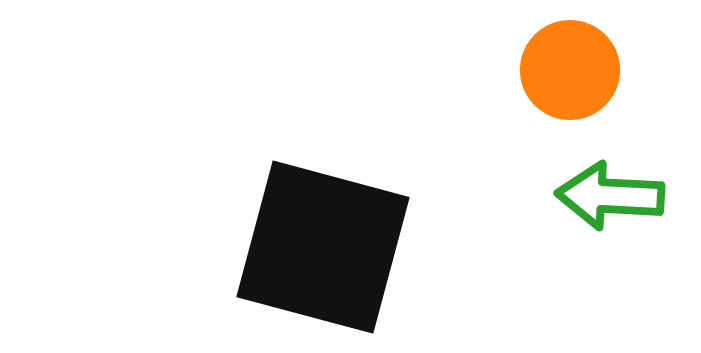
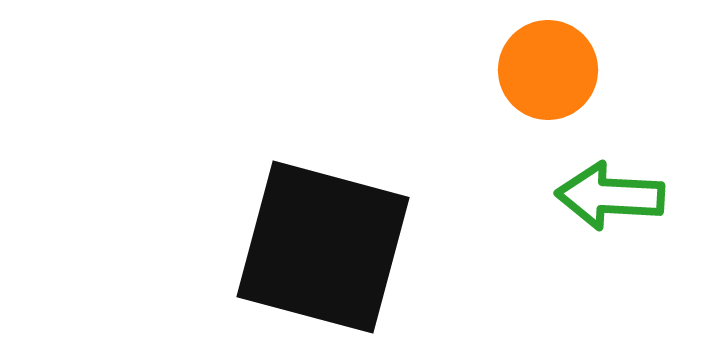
orange circle: moved 22 px left
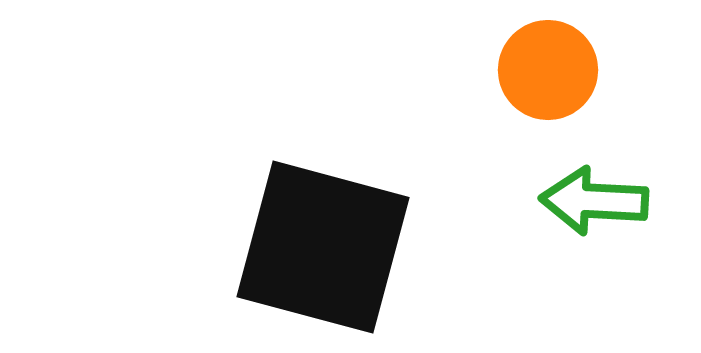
green arrow: moved 16 px left, 5 px down
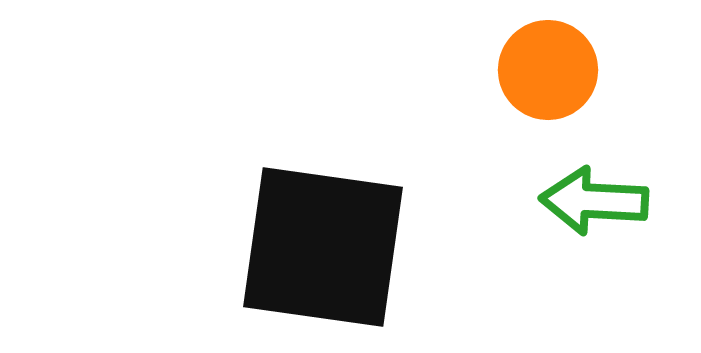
black square: rotated 7 degrees counterclockwise
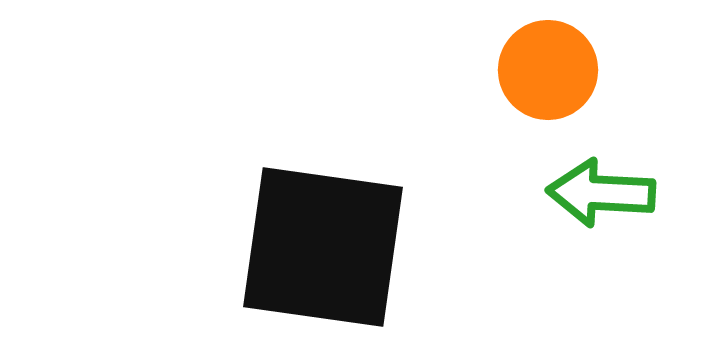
green arrow: moved 7 px right, 8 px up
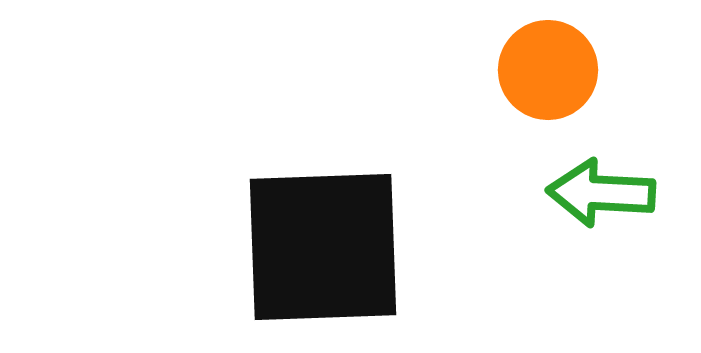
black square: rotated 10 degrees counterclockwise
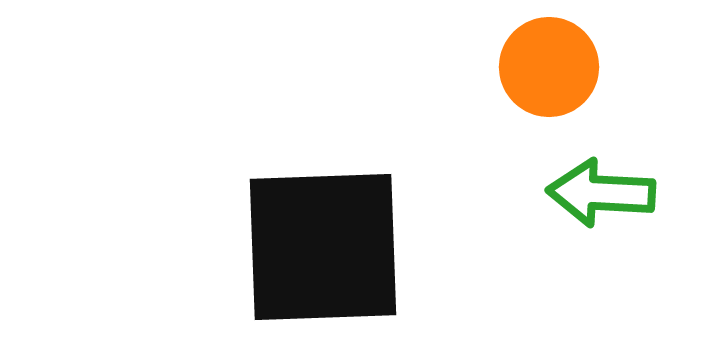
orange circle: moved 1 px right, 3 px up
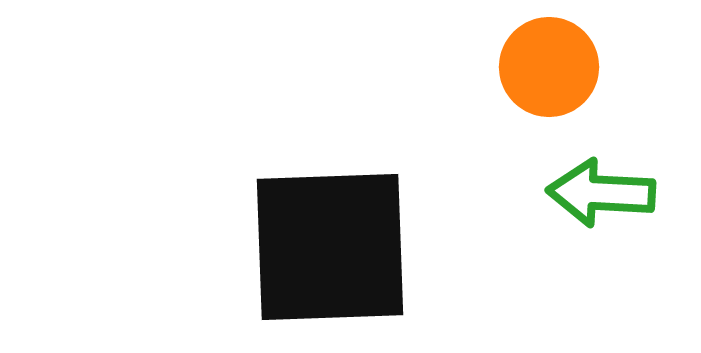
black square: moved 7 px right
